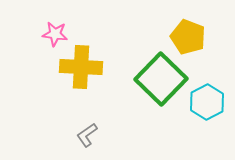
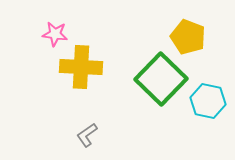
cyan hexagon: moved 1 px right, 1 px up; rotated 20 degrees counterclockwise
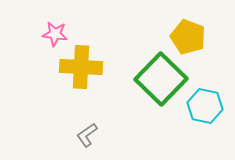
cyan hexagon: moved 3 px left, 5 px down
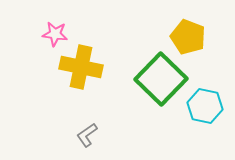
yellow cross: rotated 9 degrees clockwise
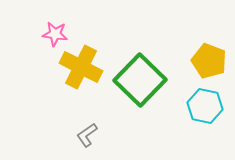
yellow pentagon: moved 21 px right, 24 px down
yellow cross: rotated 15 degrees clockwise
green square: moved 21 px left, 1 px down
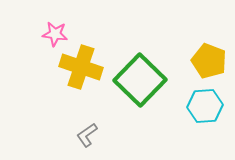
yellow cross: rotated 9 degrees counterclockwise
cyan hexagon: rotated 16 degrees counterclockwise
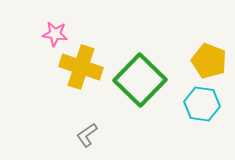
cyan hexagon: moved 3 px left, 2 px up; rotated 12 degrees clockwise
